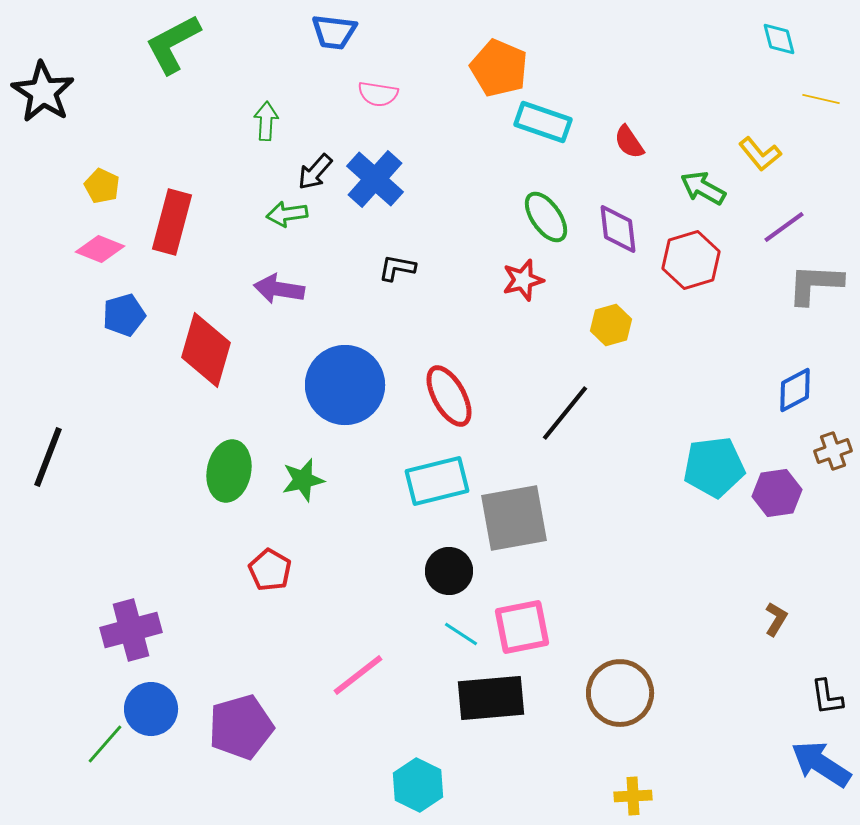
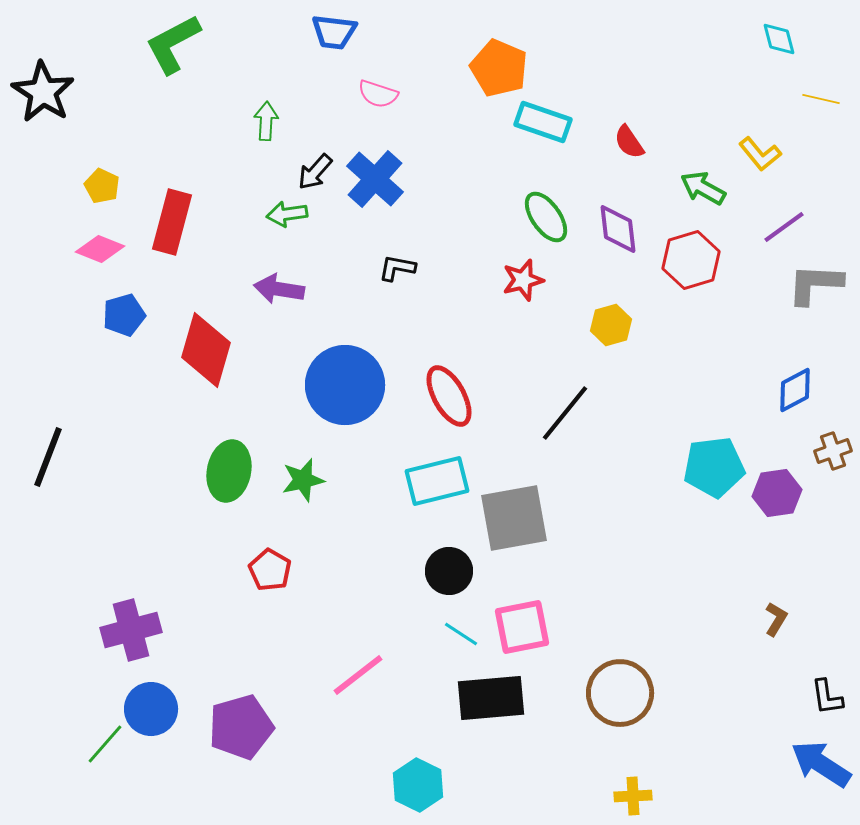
pink semicircle at (378, 94): rotated 9 degrees clockwise
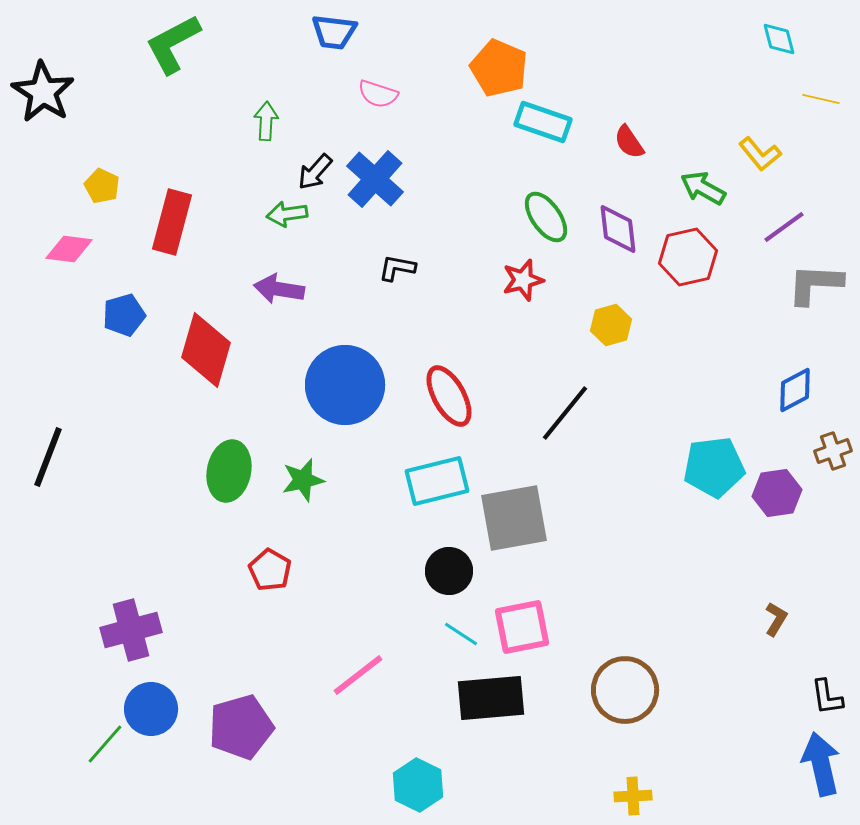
pink diamond at (100, 249): moved 31 px left; rotated 15 degrees counterclockwise
red hexagon at (691, 260): moved 3 px left, 3 px up; rotated 4 degrees clockwise
brown circle at (620, 693): moved 5 px right, 3 px up
blue arrow at (821, 764): rotated 44 degrees clockwise
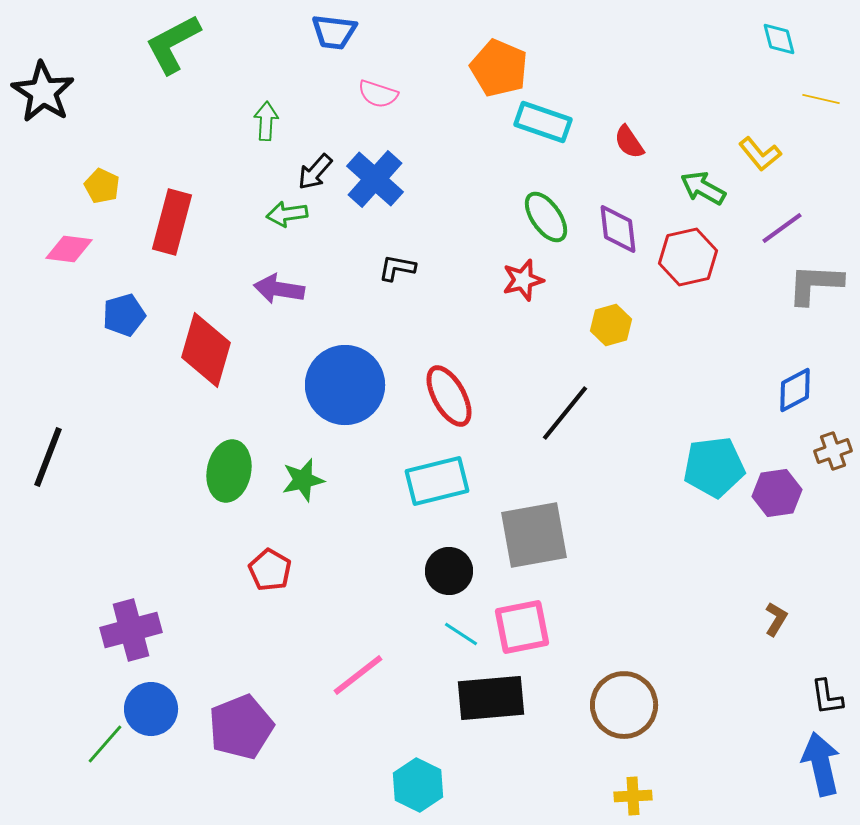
purple line at (784, 227): moved 2 px left, 1 px down
gray square at (514, 518): moved 20 px right, 17 px down
brown circle at (625, 690): moved 1 px left, 15 px down
purple pentagon at (241, 727): rotated 6 degrees counterclockwise
